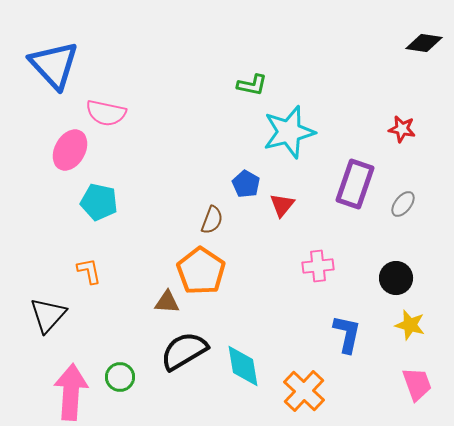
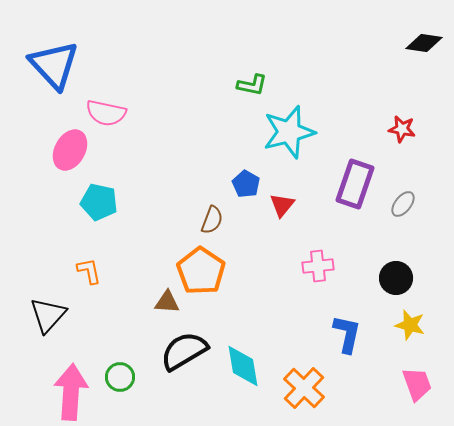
orange cross: moved 3 px up
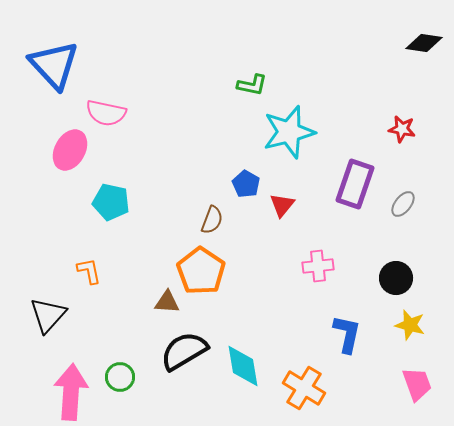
cyan pentagon: moved 12 px right
orange cross: rotated 12 degrees counterclockwise
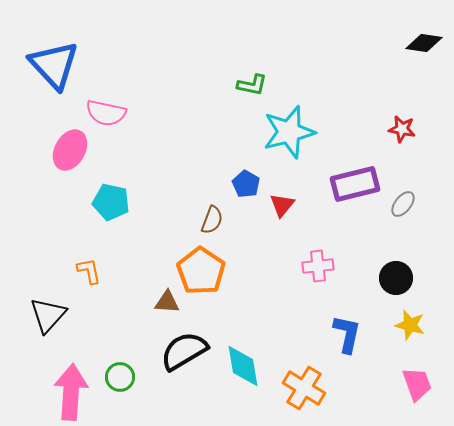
purple rectangle: rotated 57 degrees clockwise
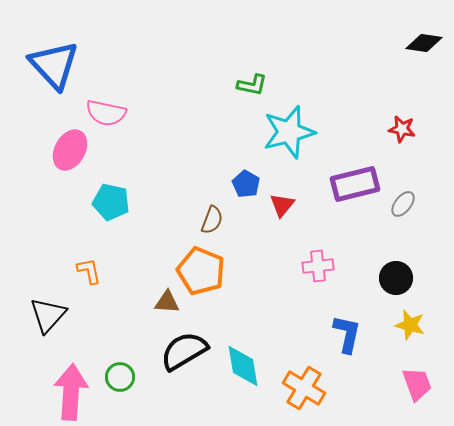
orange pentagon: rotated 12 degrees counterclockwise
